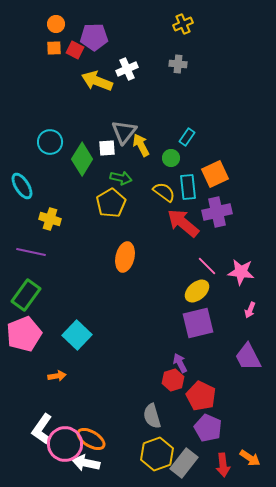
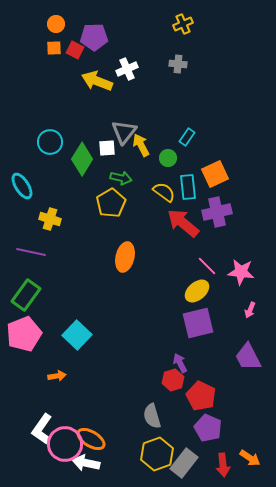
green circle at (171, 158): moved 3 px left
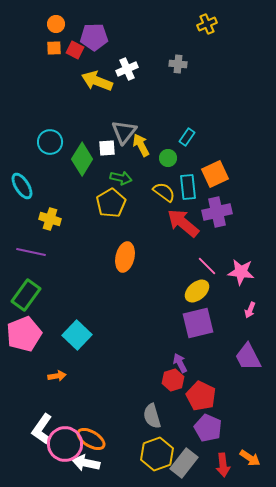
yellow cross at (183, 24): moved 24 px right
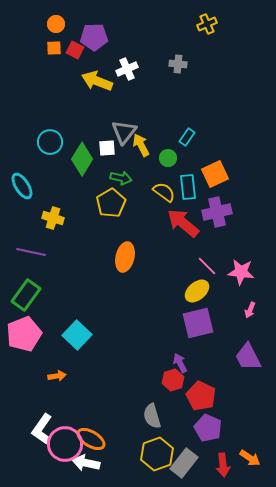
yellow cross at (50, 219): moved 3 px right, 1 px up
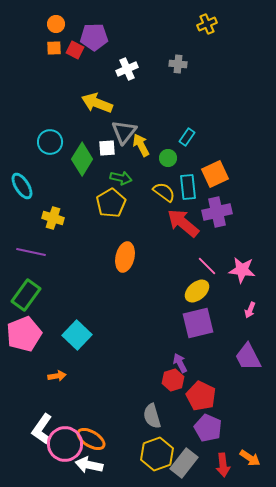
yellow arrow at (97, 81): moved 22 px down
pink star at (241, 272): moved 1 px right, 2 px up
white arrow at (86, 463): moved 3 px right, 2 px down
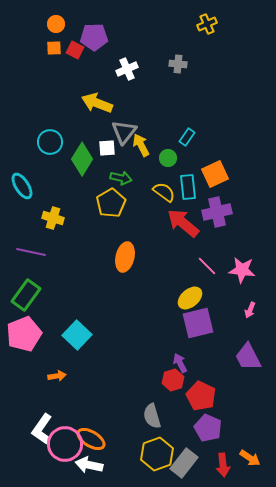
yellow ellipse at (197, 291): moved 7 px left, 7 px down
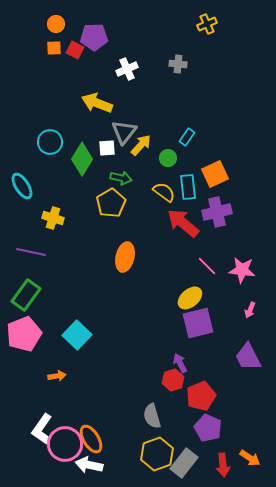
yellow arrow at (141, 145): rotated 70 degrees clockwise
red pentagon at (201, 396): rotated 24 degrees clockwise
orange ellipse at (91, 439): rotated 28 degrees clockwise
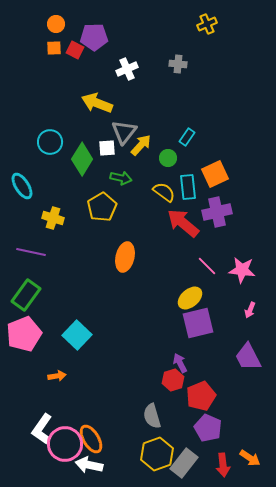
yellow pentagon at (111, 203): moved 9 px left, 4 px down
